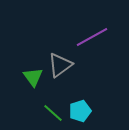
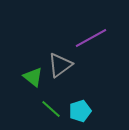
purple line: moved 1 px left, 1 px down
green triangle: rotated 15 degrees counterclockwise
green line: moved 2 px left, 4 px up
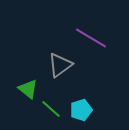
purple line: rotated 60 degrees clockwise
green triangle: moved 5 px left, 12 px down
cyan pentagon: moved 1 px right, 1 px up
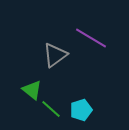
gray triangle: moved 5 px left, 10 px up
green triangle: moved 4 px right, 1 px down
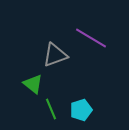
gray triangle: rotated 16 degrees clockwise
green triangle: moved 1 px right, 6 px up
green line: rotated 25 degrees clockwise
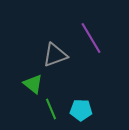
purple line: rotated 28 degrees clockwise
cyan pentagon: rotated 20 degrees clockwise
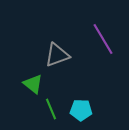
purple line: moved 12 px right, 1 px down
gray triangle: moved 2 px right
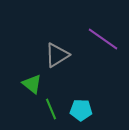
purple line: rotated 24 degrees counterclockwise
gray triangle: rotated 12 degrees counterclockwise
green triangle: moved 1 px left
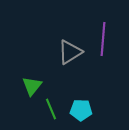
purple line: rotated 60 degrees clockwise
gray triangle: moved 13 px right, 3 px up
green triangle: moved 2 px down; rotated 30 degrees clockwise
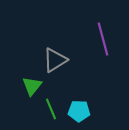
purple line: rotated 20 degrees counterclockwise
gray triangle: moved 15 px left, 8 px down
cyan pentagon: moved 2 px left, 1 px down
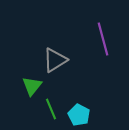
cyan pentagon: moved 4 px down; rotated 25 degrees clockwise
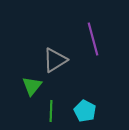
purple line: moved 10 px left
green line: moved 2 px down; rotated 25 degrees clockwise
cyan pentagon: moved 6 px right, 4 px up
